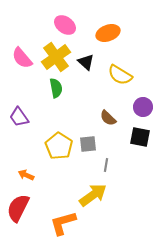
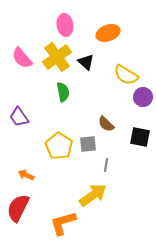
pink ellipse: rotated 45 degrees clockwise
yellow cross: moved 1 px right
yellow semicircle: moved 6 px right
green semicircle: moved 7 px right, 4 px down
purple circle: moved 10 px up
brown semicircle: moved 2 px left, 6 px down
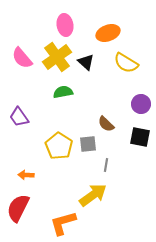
yellow semicircle: moved 12 px up
green semicircle: rotated 90 degrees counterclockwise
purple circle: moved 2 px left, 7 px down
orange arrow: rotated 21 degrees counterclockwise
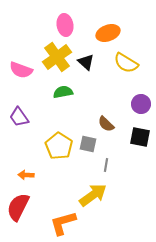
pink semicircle: moved 1 px left, 12 px down; rotated 30 degrees counterclockwise
gray square: rotated 18 degrees clockwise
red semicircle: moved 1 px up
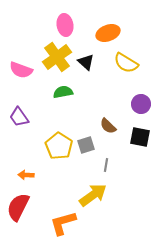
brown semicircle: moved 2 px right, 2 px down
gray square: moved 2 px left, 1 px down; rotated 30 degrees counterclockwise
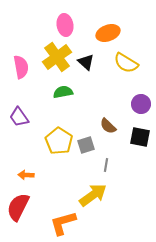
pink semicircle: moved 3 px up; rotated 120 degrees counterclockwise
yellow pentagon: moved 5 px up
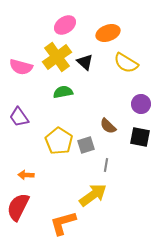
pink ellipse: rotated 65 degrees clockwise
black triangle: moved 1 px left
pink semicircle: rotated 115 degrees clockwise
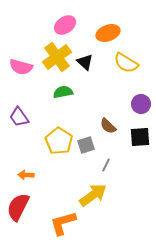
black square: rotated 15 degrees counterclockwise
gray line: rotated 16 degrees clockwise
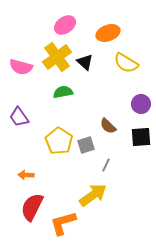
black square: moved 1 px right
red semicircle: moved 14 px right
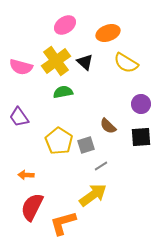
yellow cross: moved 1 px left, 4 px down
gray line: moved 5 px left, 1 px down; rotated 32 degrees clockwise
